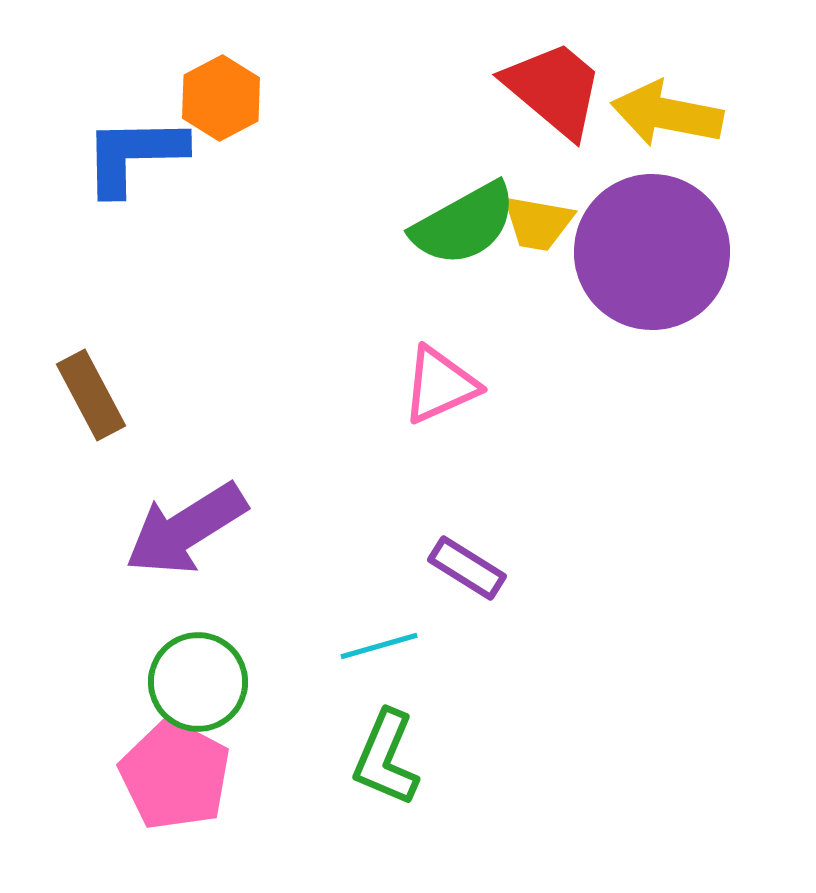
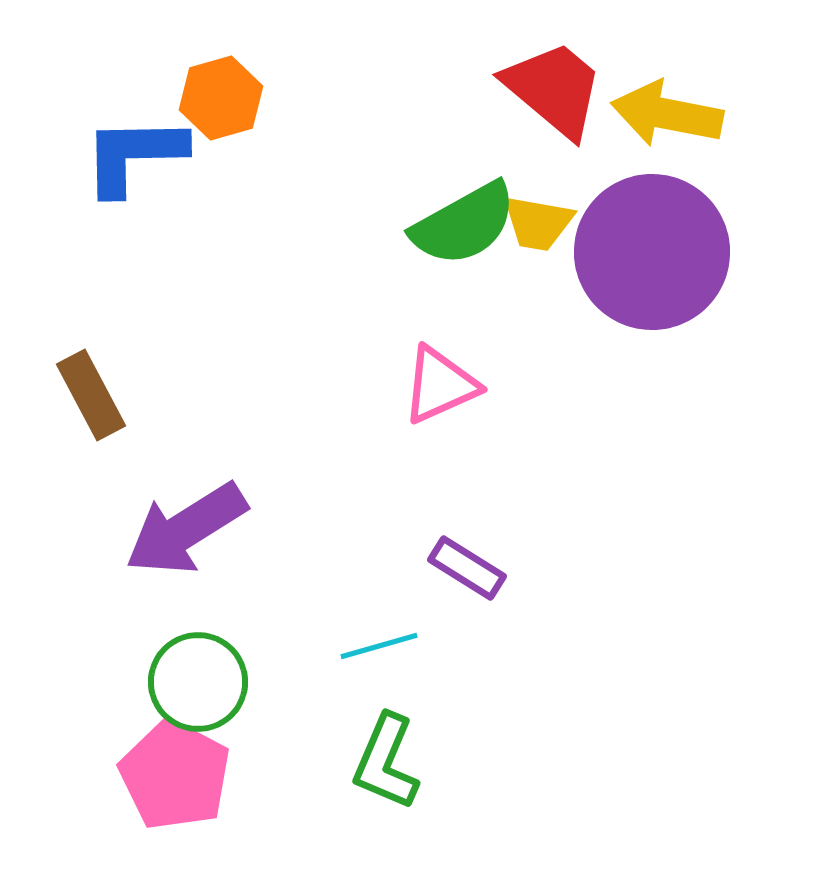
orange hexagon: rotated 12 degrees clockwise
green L-shape: moved 4 px down
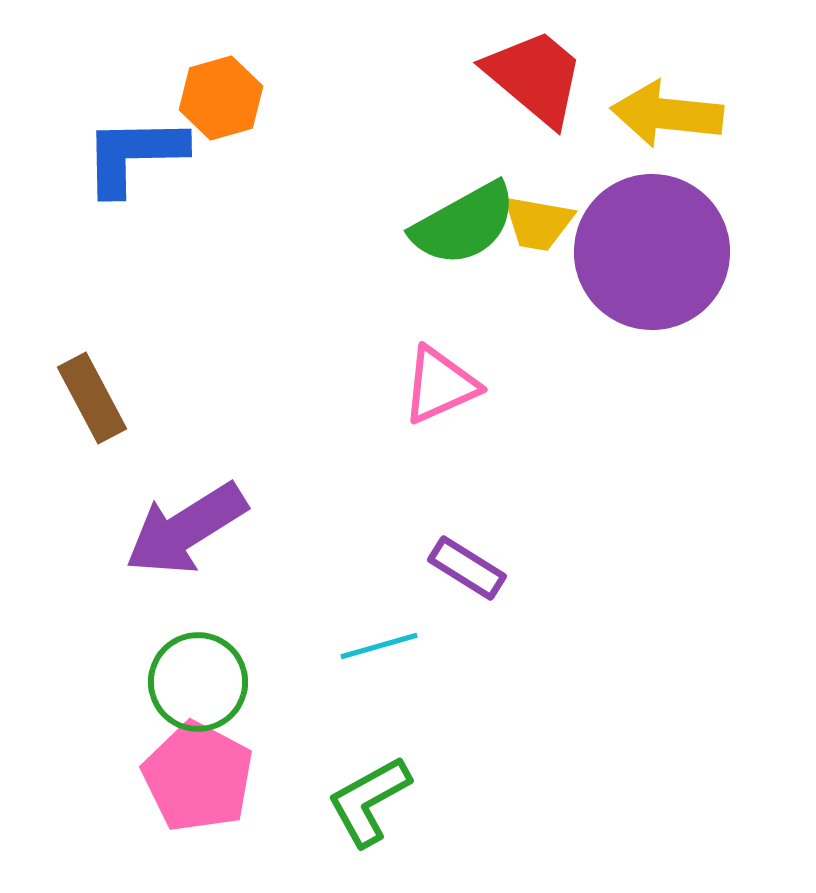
red trapezoid: moved 19 px left, 12 px up
yellow arrow: rotated 5 degrees counterclockwise
brown rectangle: moved 1 px right, 3 px down
green L-shape: moved 17 px left, 39 px down; rotated 38 degrees clockwise
pink pentagon: moved 23 px right, 2 px down
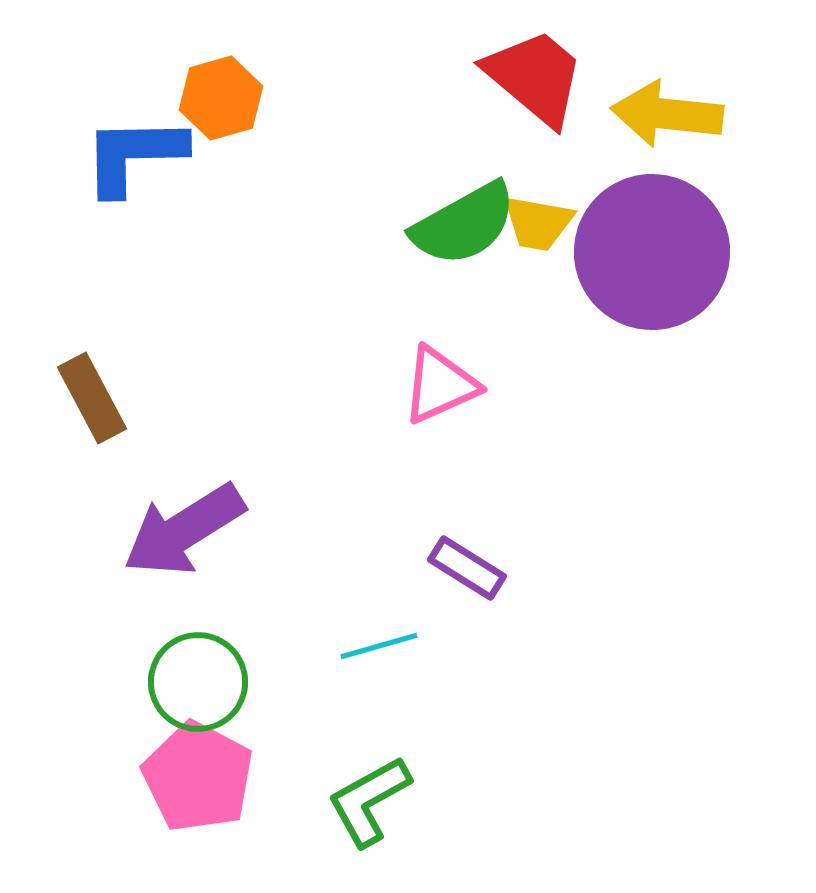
purple arrow: moved 2 px left, 1 px down
